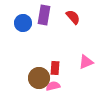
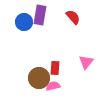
purple rectangle: moved 4 px left
blue circle: moved 1 px right, 1 px up
pink triangle: rotated 28 degrees counterclockwise
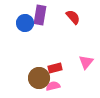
blue circle: moved 1 px right, 1 px down
red rectangle: rotated 72 degrees clockwise
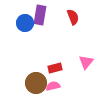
red semicircle: rotated 21 degrees clockwise
brown circle: moved 3 px left, 5 px down
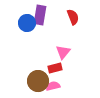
blue circle: moved 2 px right
pink triangle: moved 23 px left, 10 px up
brown circle: moved 2 px right, 2 px up
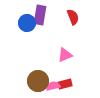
pink triangle: moved 2 px right, 3 px down; rotated 28 degrees clockwise
red rectangle: moved 10 px right, 16 px down
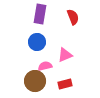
purple rectangle: moved 1 px up
blue circle: moved 10 px right, 19 px down
brown circle: moved 3 px left
pink semicircle: moved 8 px left, 20 px up
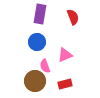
pink semicircle: rotated 96 degrees counterclockwise
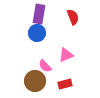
purple rectangle: moved 1 px left
blue circle: moved 9 px up
pink triangle: moved 1 px right
pink semicircle: rotated 24 degrees counterclockwise
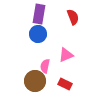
blue circle: moved 1 px right, 1 px down
pink semicircle: rotated 56 degrees clockwise
red rectangle: rotated 40 degrees clockwise
